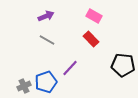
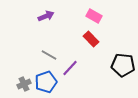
gray line: moved 2 px right, 15 px down
gray cross: moved 2 px up
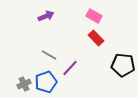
red rectangle: moved 5 px right, 1 px up
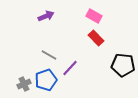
blue pentagon: moved 2 px up
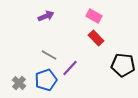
gray cross: moved 5 px left, 1 px up; rotated 24 degrees counterclockwise
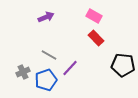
purple arrow: moved 1 px down
gray cross: moved 4 px right, 11 px up; rotated 24 degrees clockwise
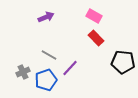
black pentagon: moved 3 px up
